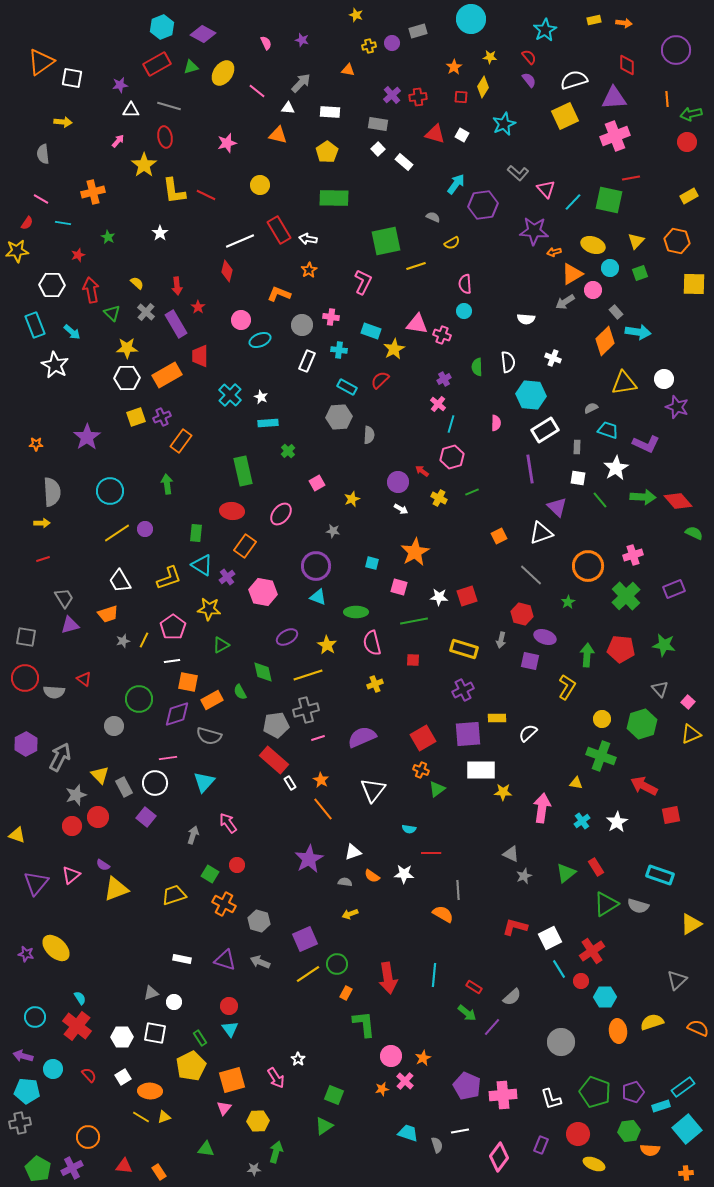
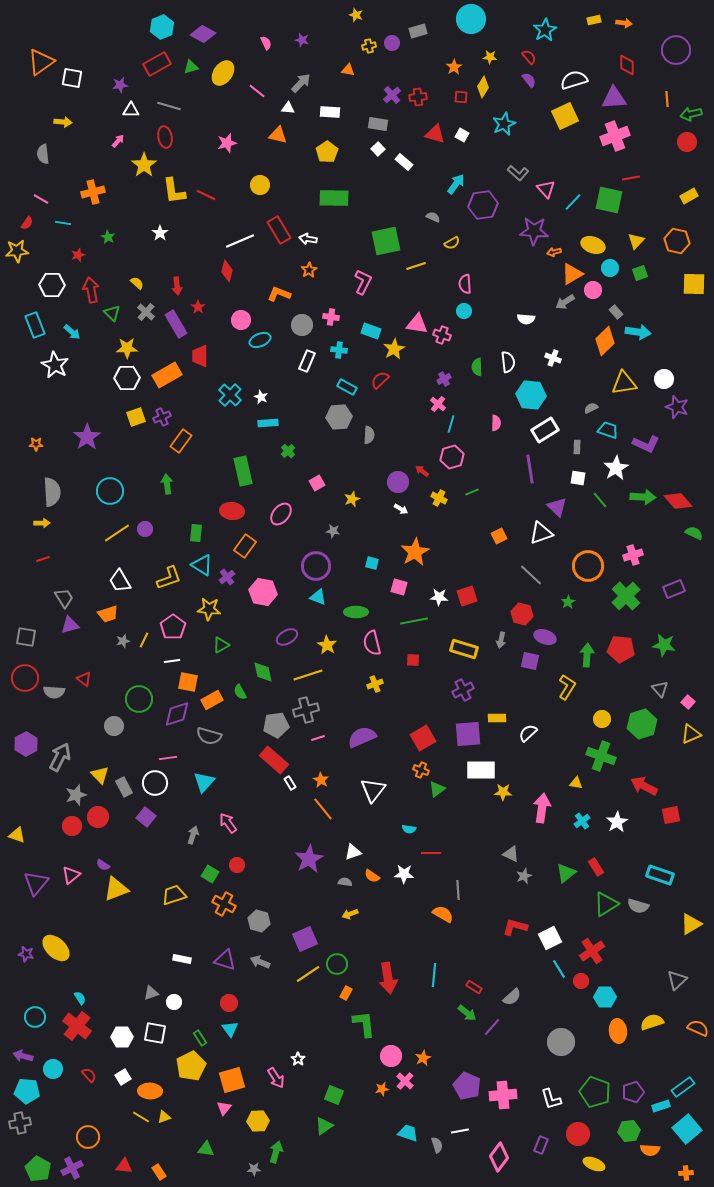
red circle at (229, 1006): moved 3 px up
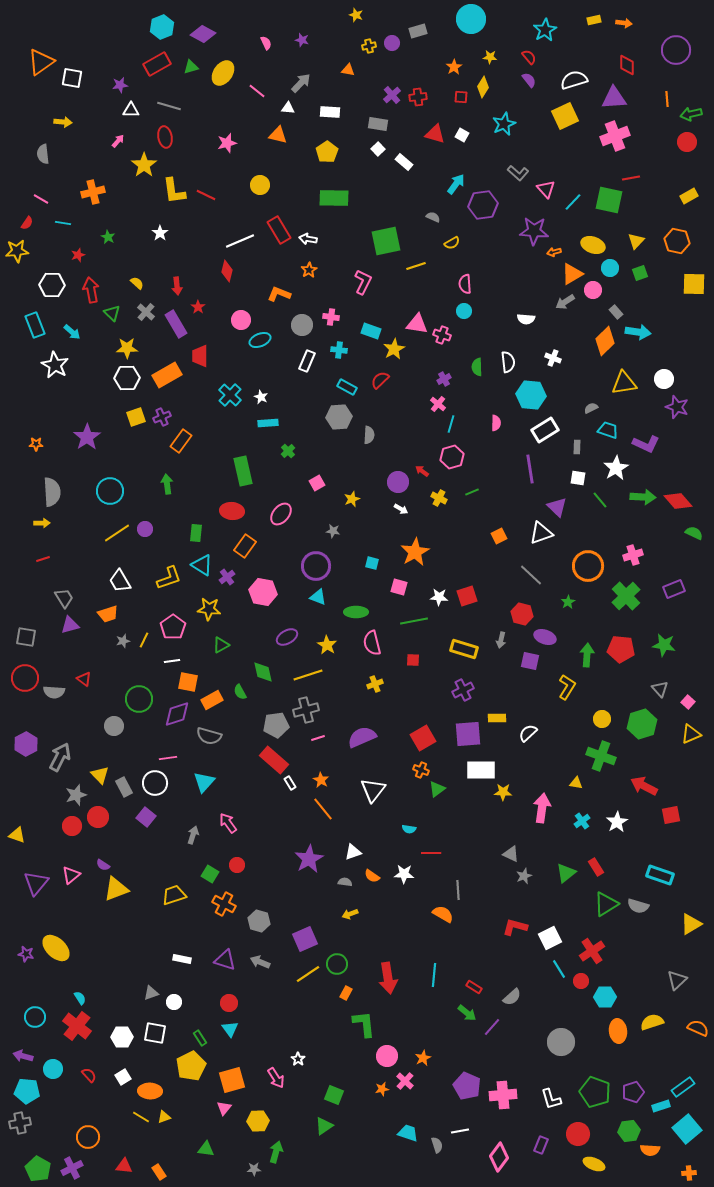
pink circle at (391, 1056): moved 4 px left
orange cross at (686, 1173): moved 3 px right
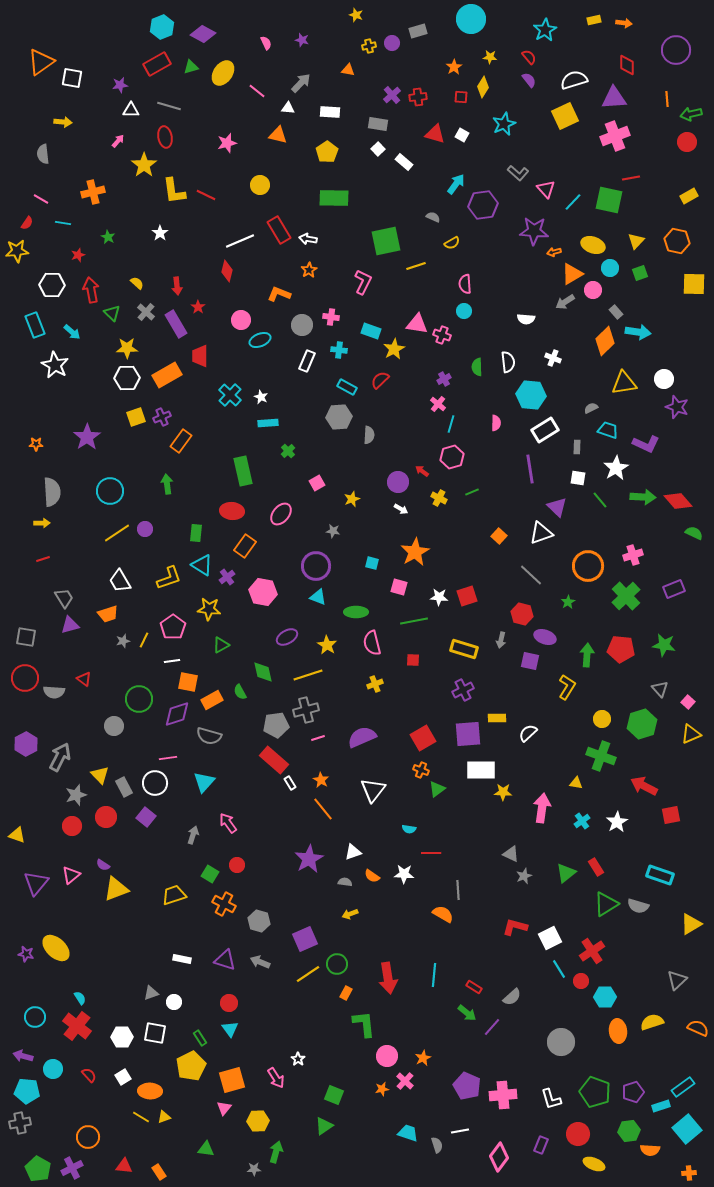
orange square at (499, 536): rotated 21 degrees counterclockwise
red circle at (98, 817): moved 8 px right
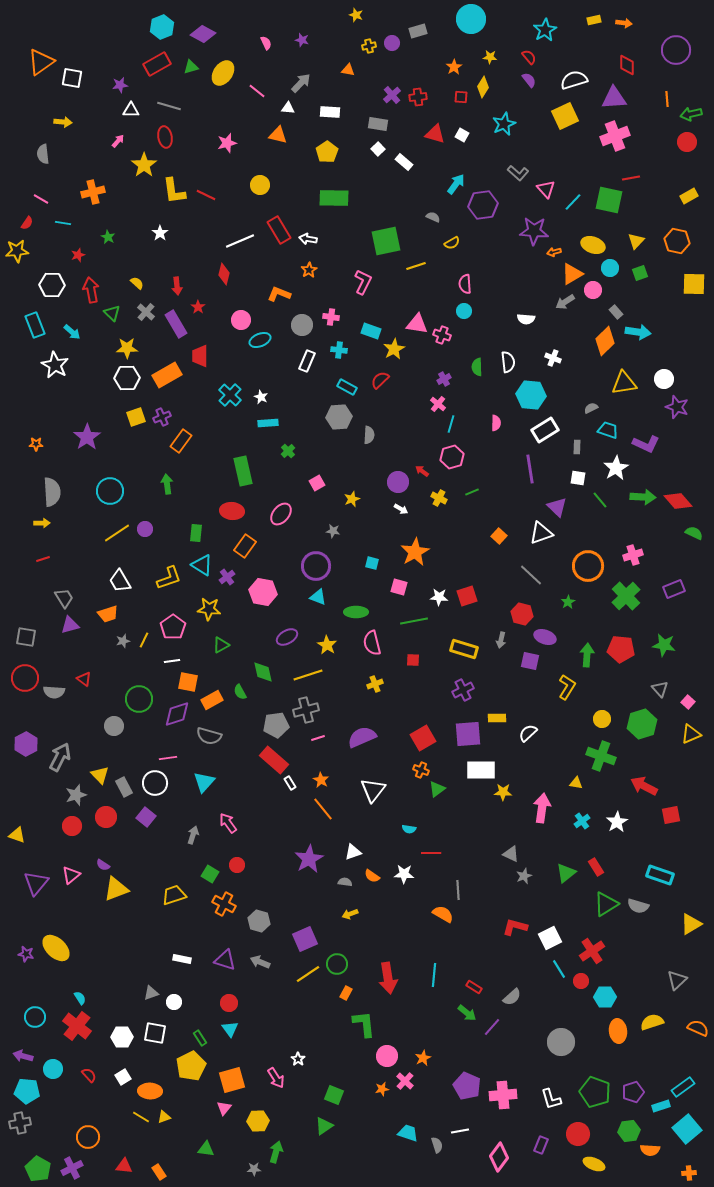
red diamond at (227, 271): moved 3 px left, 3 px down
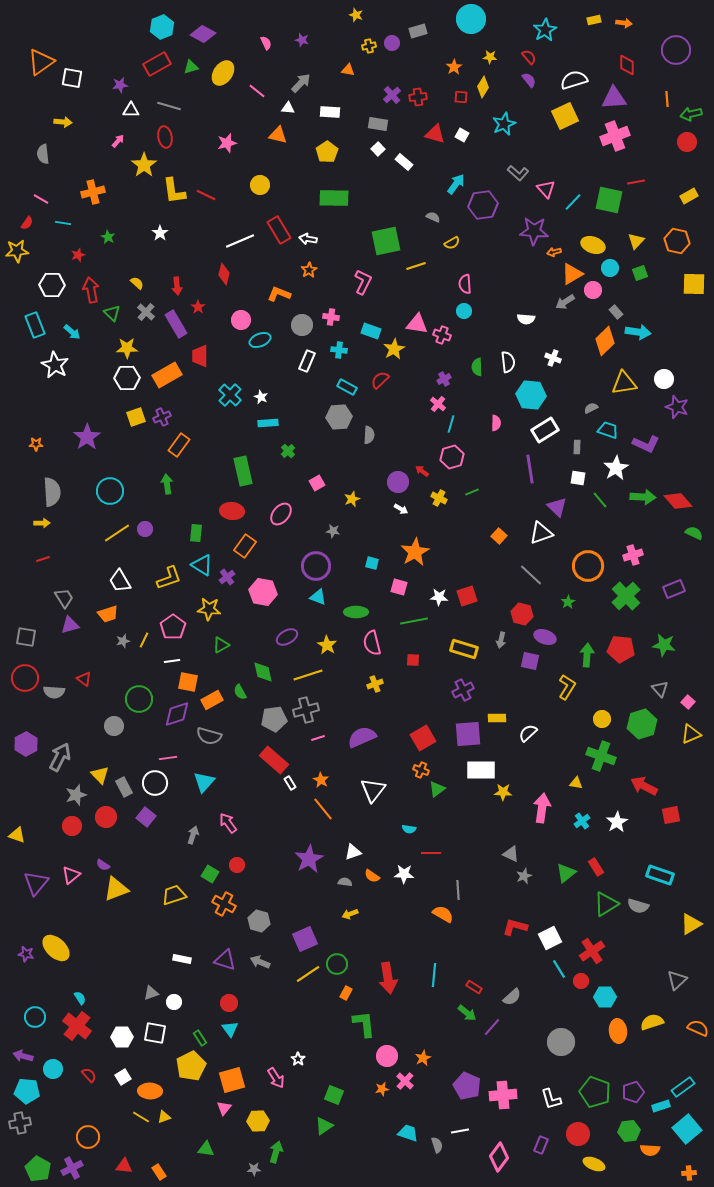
red line at (631, 178): moved 5 px right, 4 px down
orange rectangle at (181, 441): moved 2 px left, 4 px down
gray pentagon at (276, 725): moved 2 px left, 6 px up
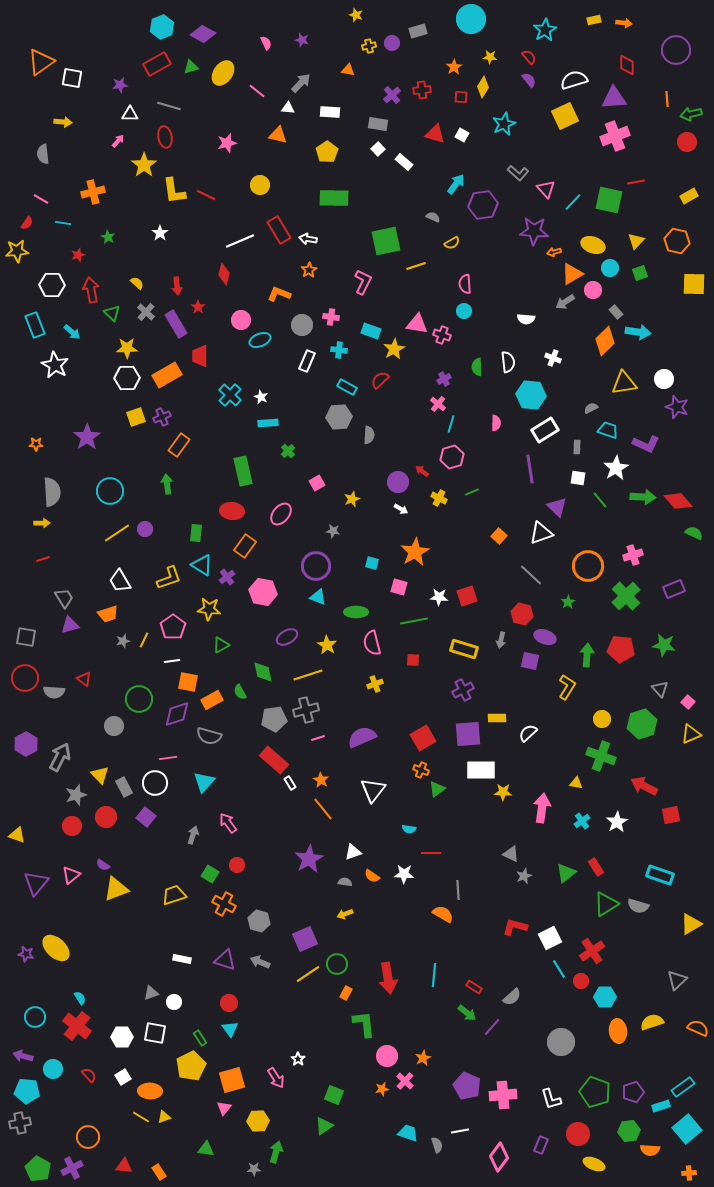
red cross at (418, 97): moved 4 px right, 7 px up
white triangle at (131, 110): moved 1 px left, 4 px down
yellow arrow at (350, 914): moved 5 px left
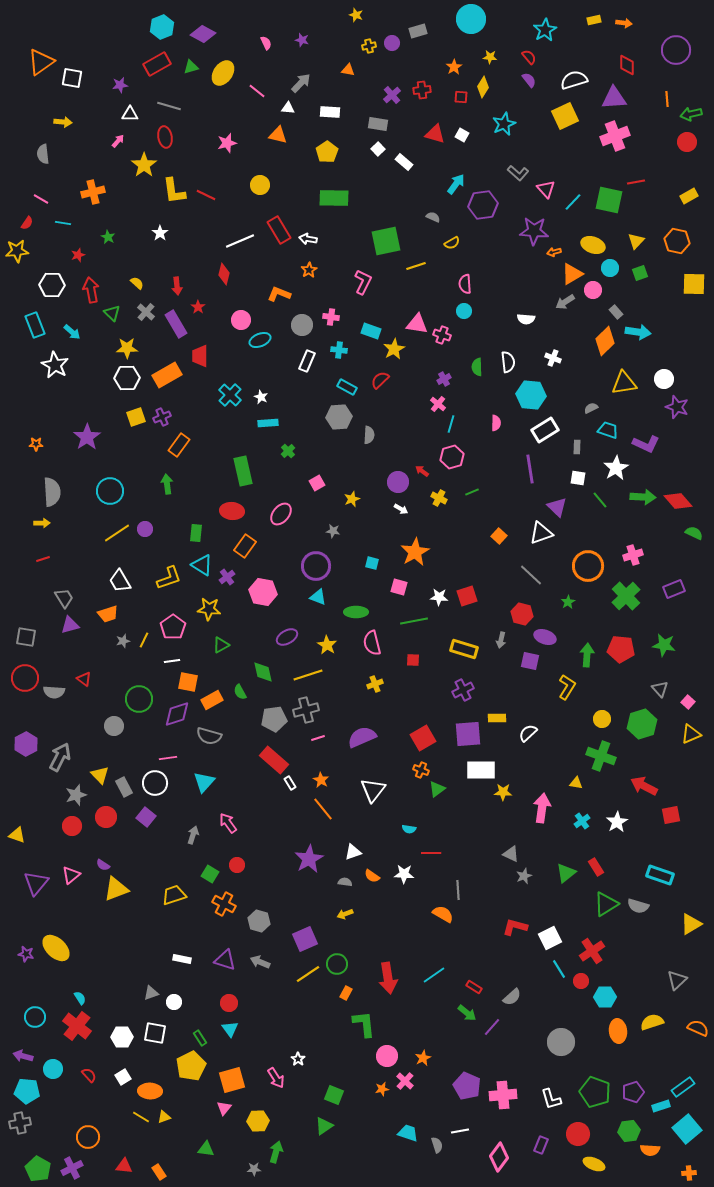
cyan line at (434, 975): rotated 50 degrees clockwise
